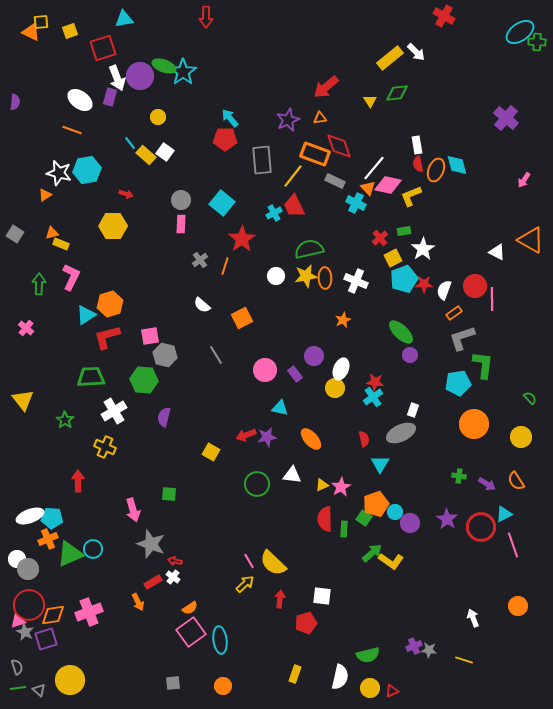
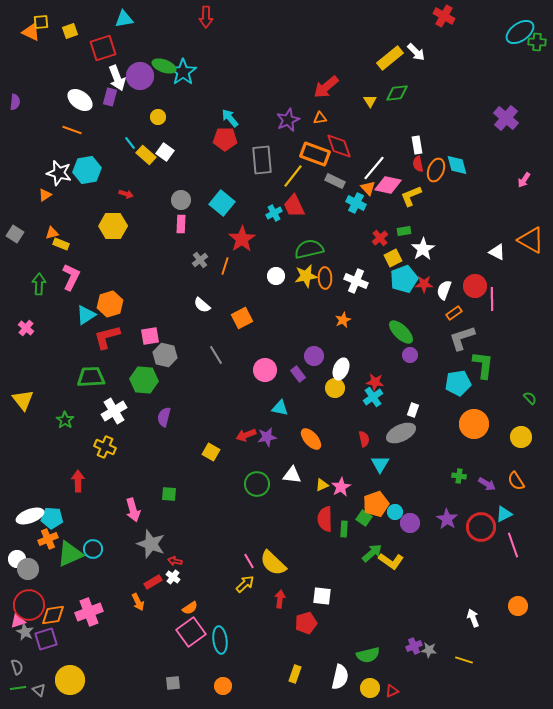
purple rectangle at (295, 374): moved 3 px right
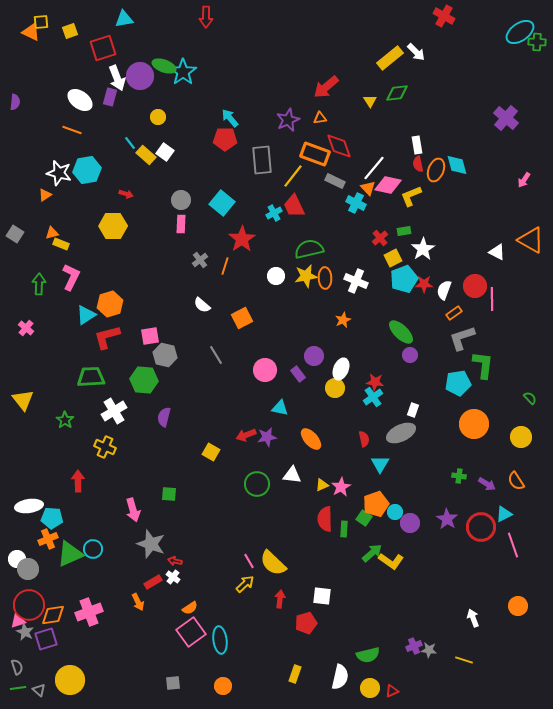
white ellipse at (30, 516): moved 1 px left, 10 px up; rotated 12 degrees clockwise
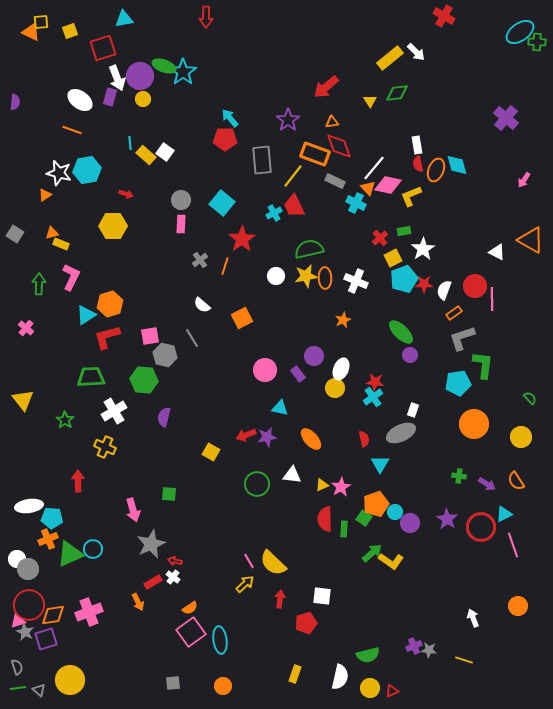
yellow circle at (158, 117): moved 15 px left, 18 px up
orange triangle at (320, 118): moved 12 px right, 4 px down
purple star at (288, 120): rotated 10 degrees counterclockwise
cyan line at (130, 143): rotated 32 degrees clockwise
gray line at (216, 355): moved 24 px left, 17 px up
gray star at (151, 544): rotated 28 degrees clockwise
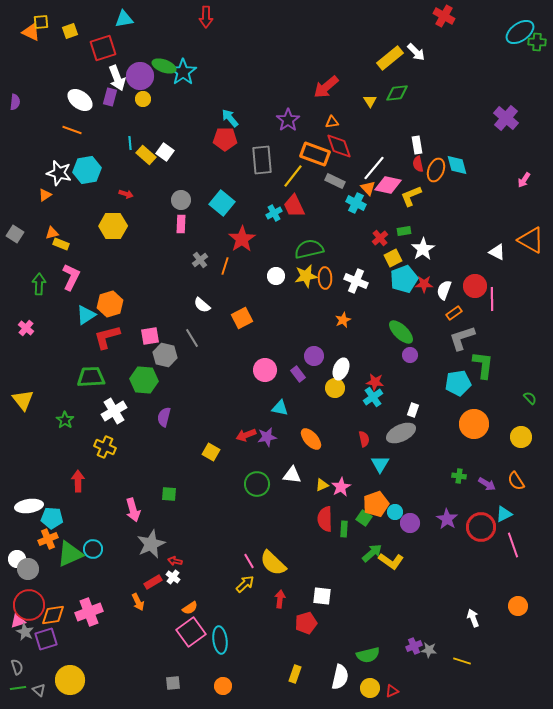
yellow line at (464, 660): moved 2 px left, 1 px down
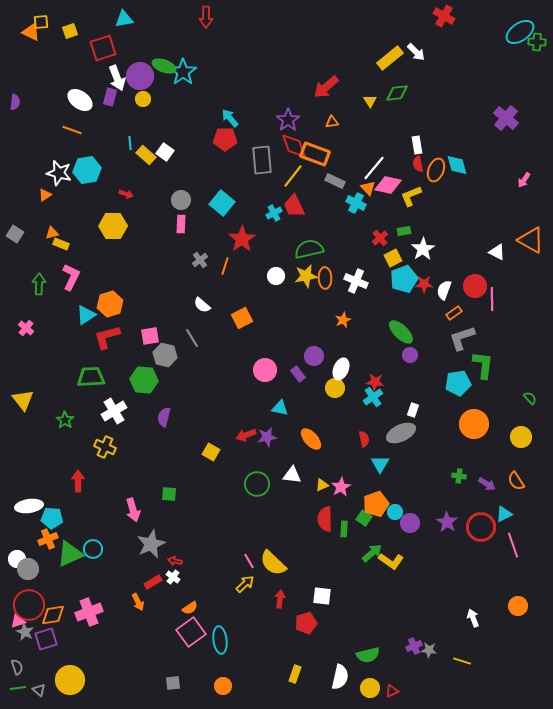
red diamond at (339, 146): moved 45 px left
purple star at (447, 519): moved 3 px down
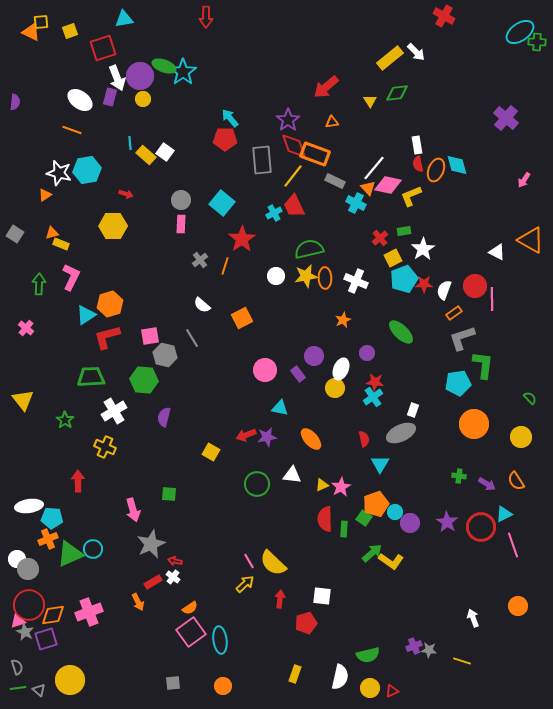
purple circle at (410, 355): moved 43 px left, 2 px up
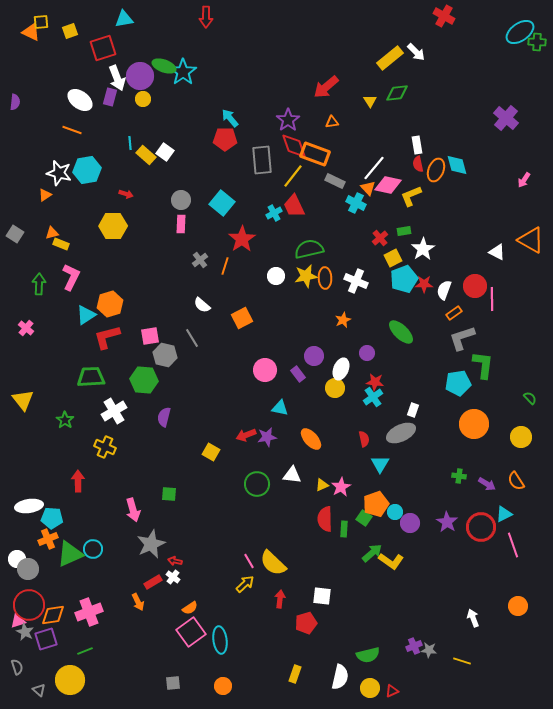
green line at (18, 688): moved 67 px right, 37 px up; rotated 14 degrees counterclockwise
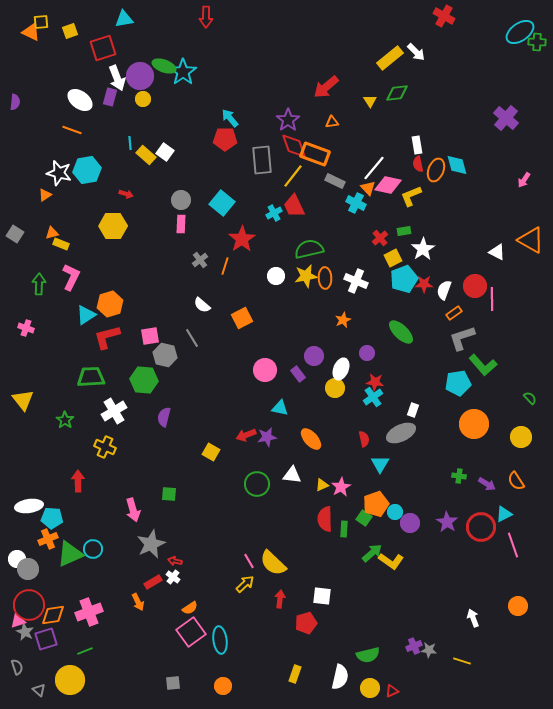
pink cross at (26, 328): rotated 21 degrees counterclockwise
green L-shape at (483, 365): rotated 132 degrees clockwise
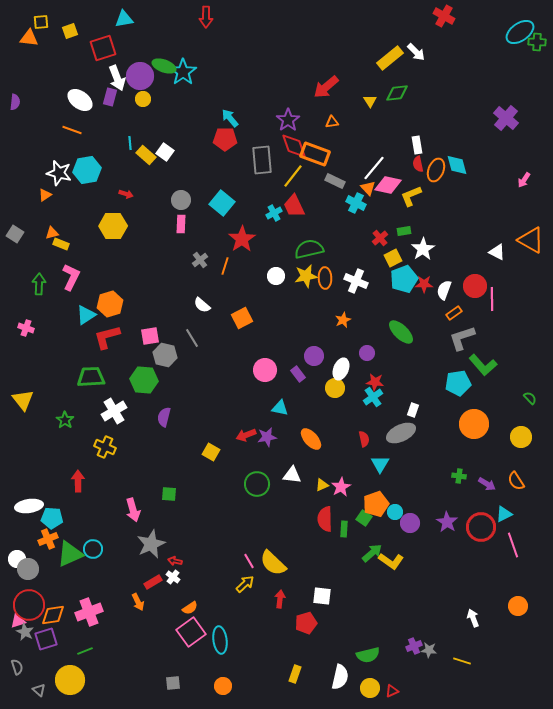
orange triangle at (31, 32): moved 2 px left, 6 px down; rotated 18 degrees counterclockwise
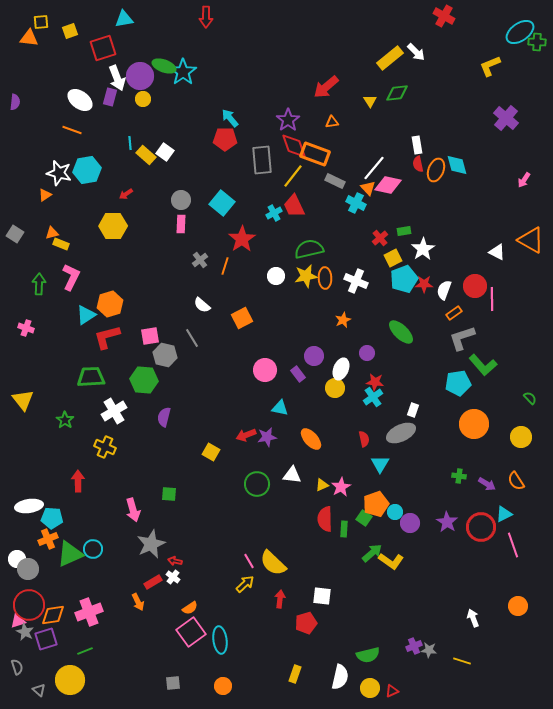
red arrow at (126, 194): rotated 128 degrees clockwise
yellow L-shape at (411, 196): moved 79 px right, 130 px up
